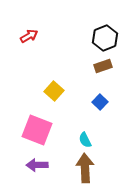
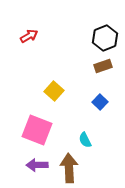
brown arrow: moved 16 px left
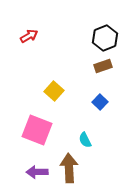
purple arrow: moved 7 px down
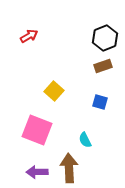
blue square: rotated 28 degrees counterclockwise
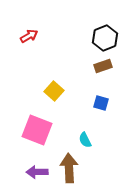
blue square: moved 1 px right, 1 px down
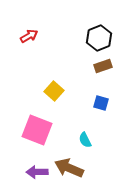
black hexagon: moved 6 px left
brown arrow: rotated 64 degrees counterclockwise
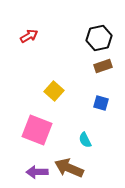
black hexagon: rotated 10 degrees clockwise
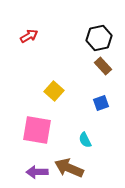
brown rectangle: rotated 66 degrees clockwise
blue square: rotated 35 degrees counterclockwise
pink square: rotated 12 degrees counterclockwise
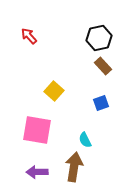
red arrow: rotated 102 degrees counterclockwise
brown arrow: moved 5 px right, 1 px up; rotated 76 degrees clockwise
